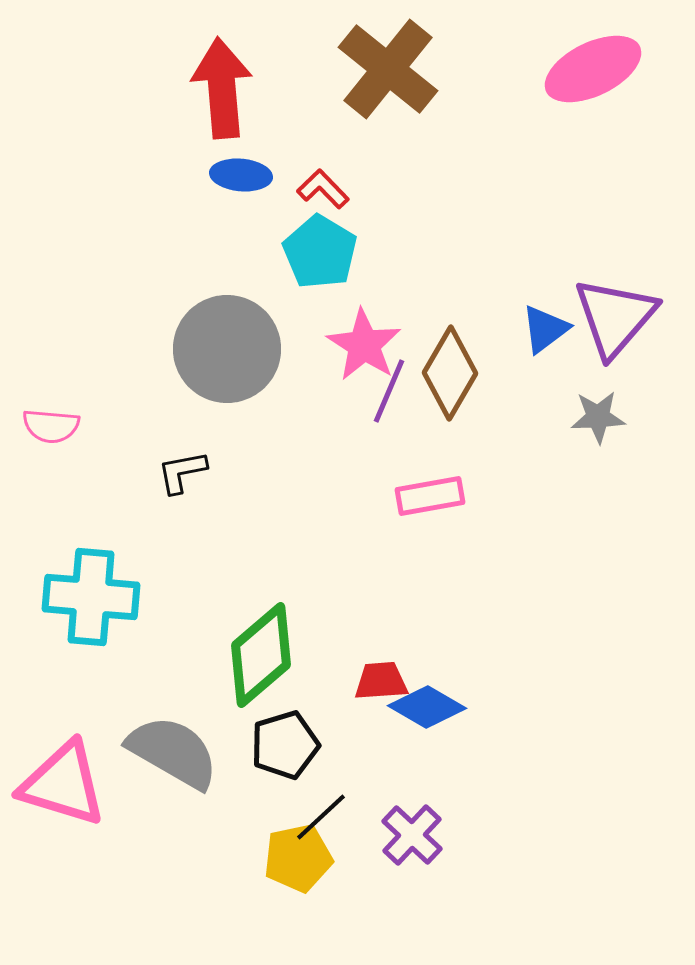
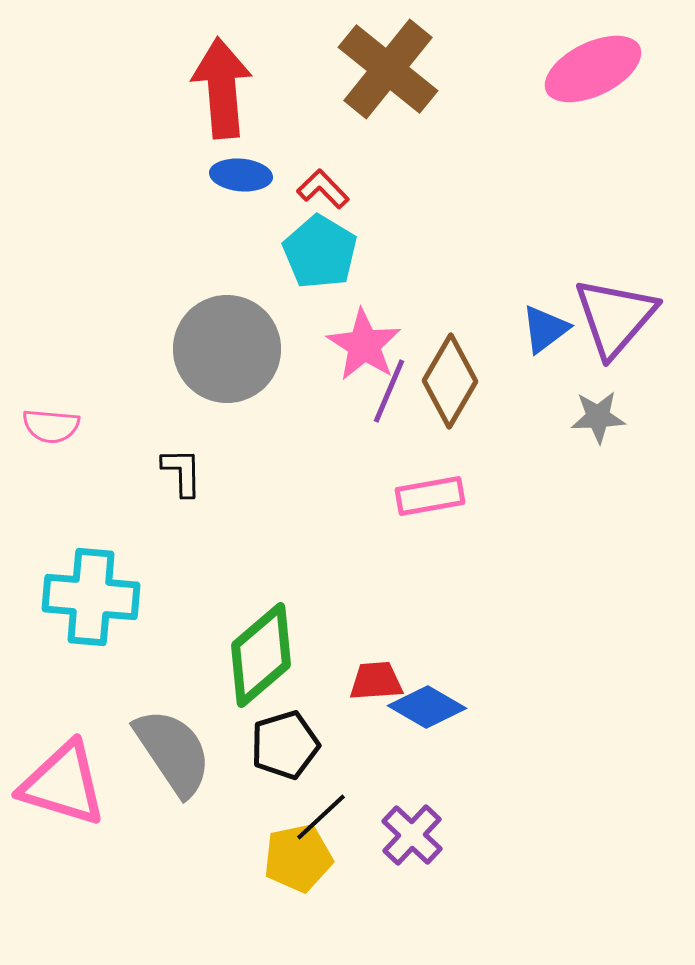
brown diamond: moved 8 px down
black L-shape: rotated 100 degrees clockwise
red trapezoid: moved 5 px left
gray semicircle: rotated 26 degrees clockwise
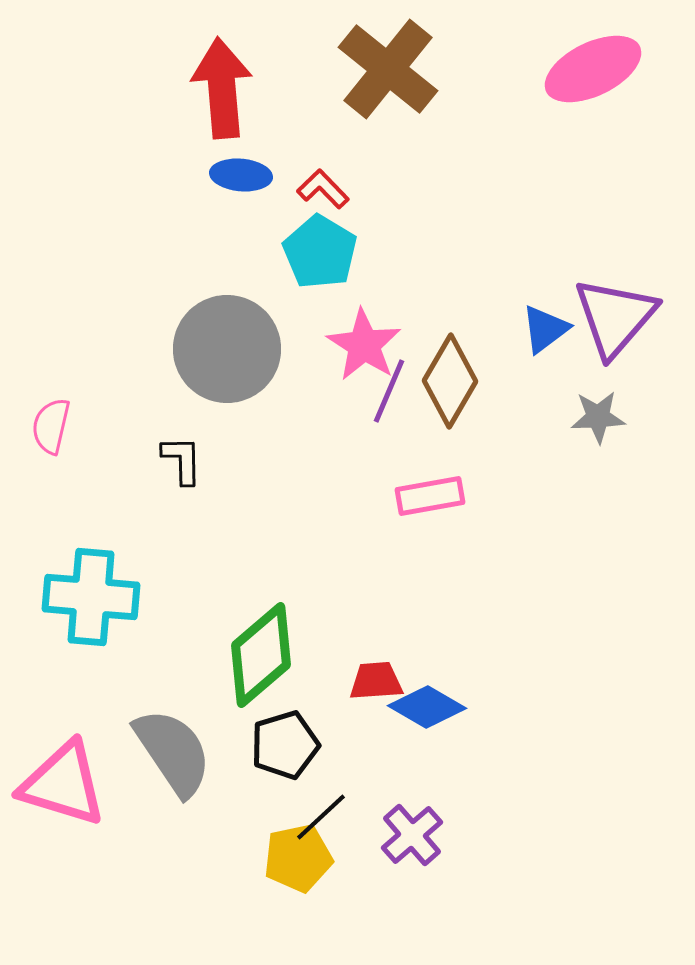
pink semicircle: rotated 98 degrees clockwise
black L-shape: moved 12 px up
purple cross: rotated 6 degrees clockwise
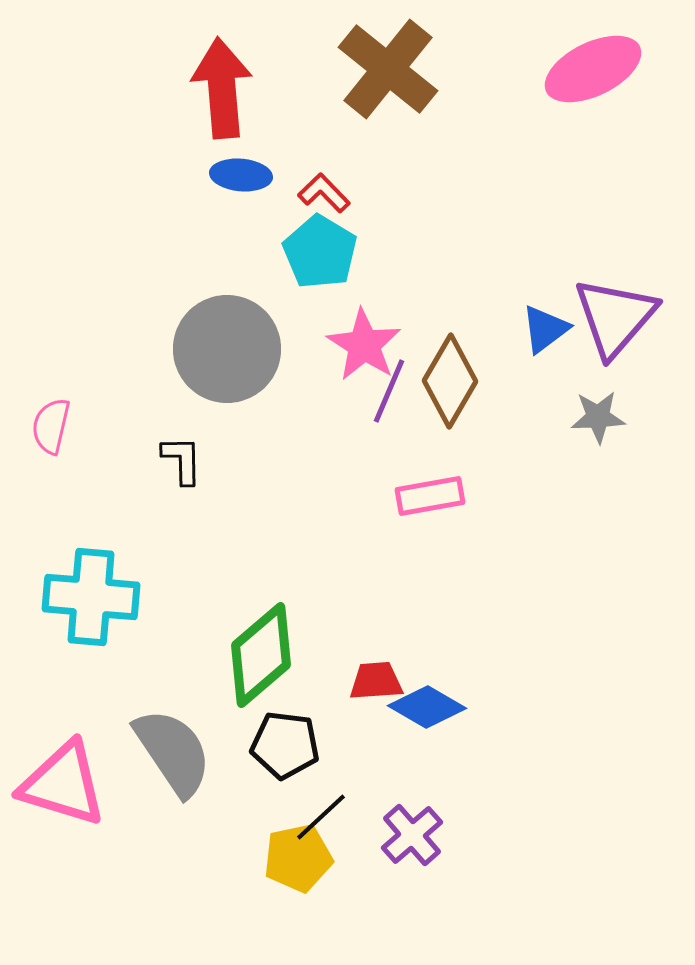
red L-shape: moved 1 px right, 4 px down
black pentagon: rotated 24 degrees clockwise
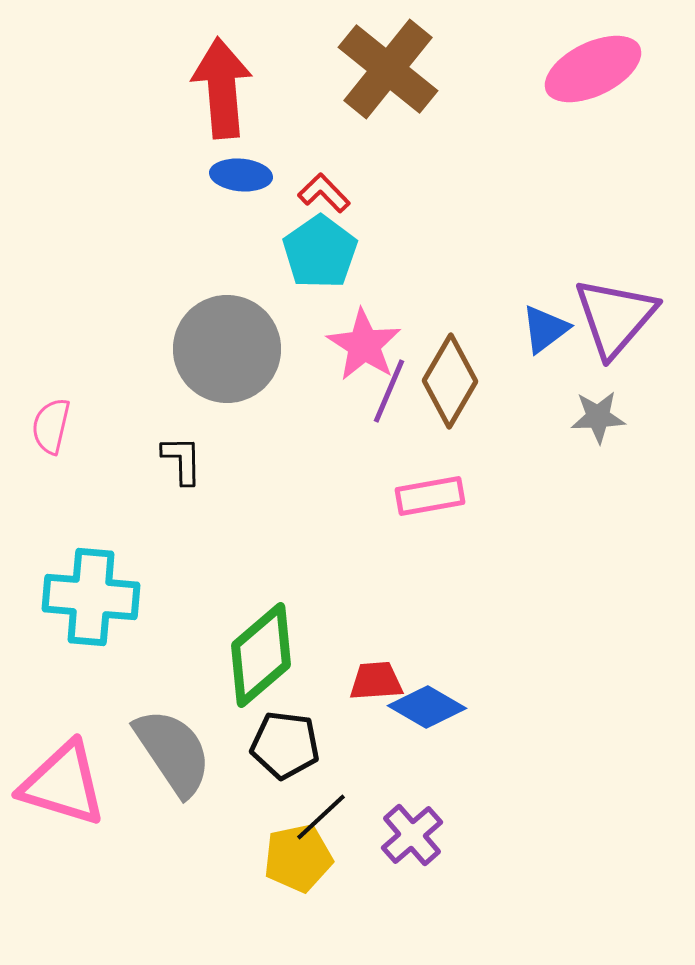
cyan pentagon: rotated 6 degrees clockwise
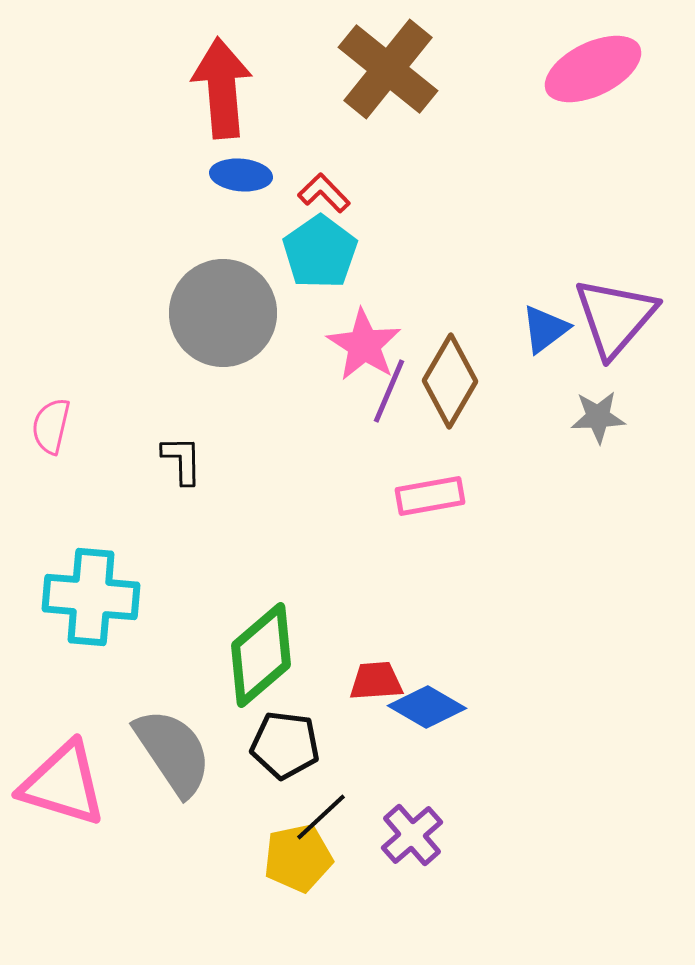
gray circle: moved 4 px left, 36 px up
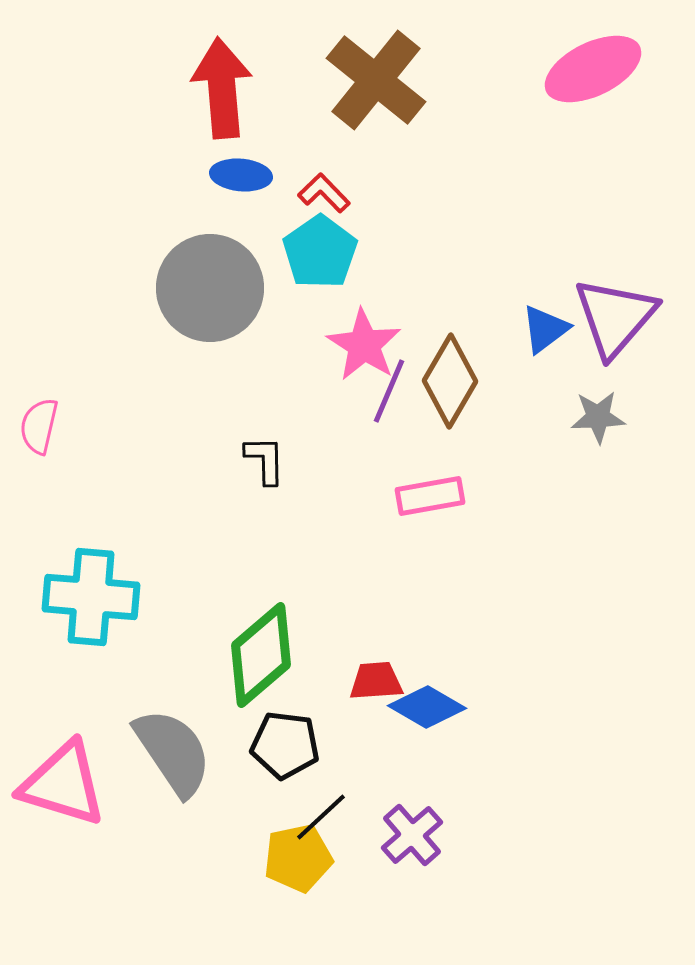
brown cross: moved 12 px left, 11 px down
gray circle: moved 13 px left, 25 px up
pink semicircle: moved 12 px left
black L-shape: moved 83 px right
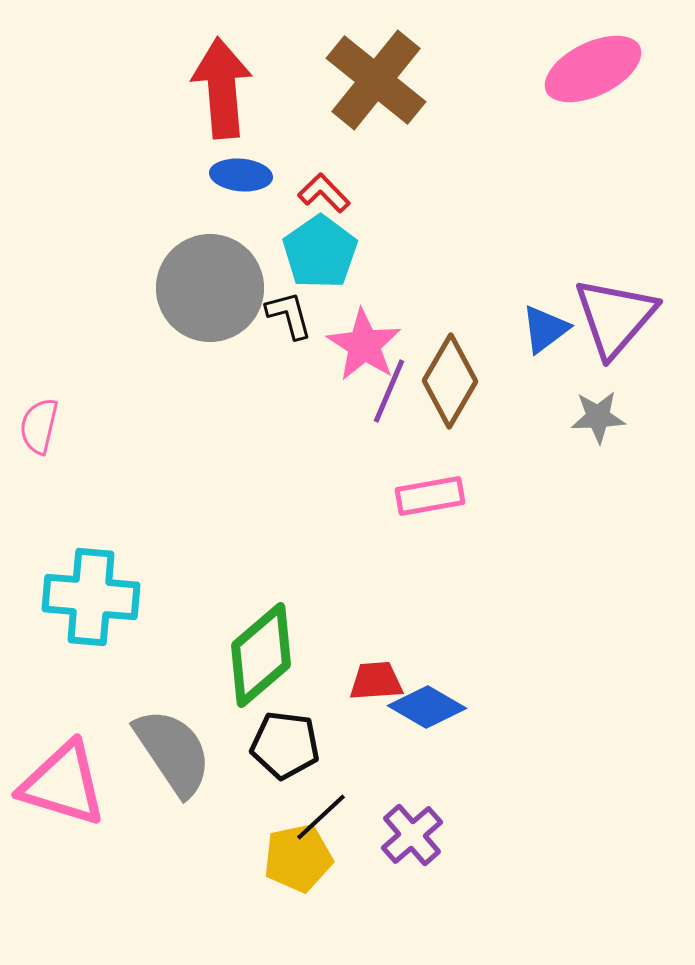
black L-shape: moved 24 px right, 145 px up; rotated 14 degrees counterclockwise
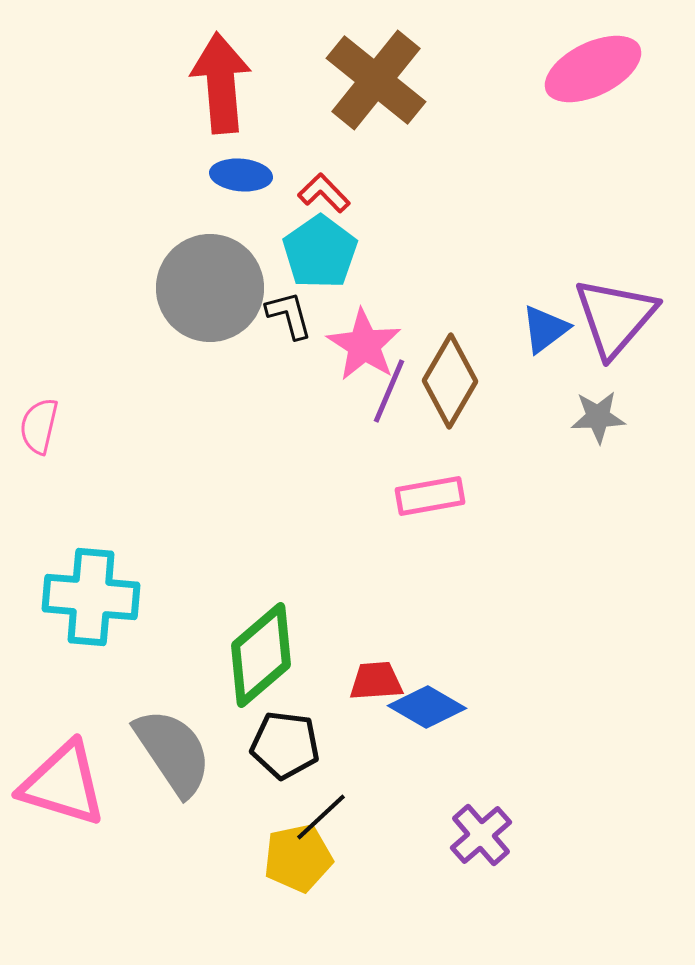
red arrow: moved 1 px left, 5 px up
purple cross: moved 69 px right
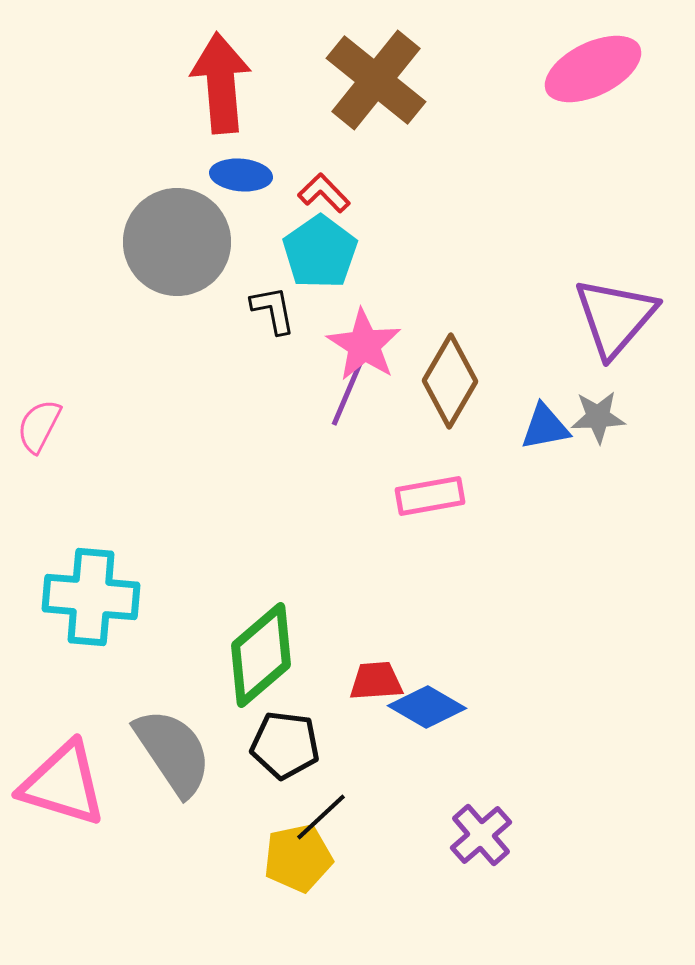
gray circle: moved 33 px left, 46 px up
black L-shape: moved 16 px left, 5 px up; rotated 4 degrees clockwise
blue triangle: moved 98 px down; rotated 26 degrees clockwise
purple line: moved 42 px left, 3 px down
pink semicircle: rotated 14 degrees clockwise
